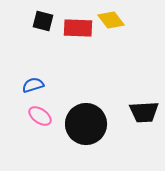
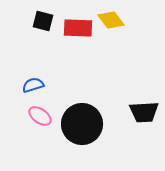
black circle: moved 4 px left
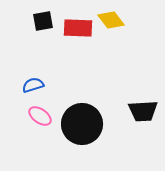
black square: rotated 25 degrees counterclockwise
black trapezoid: moved 1 px left, 1 px up
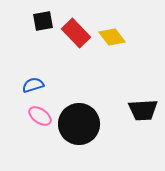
yellow diamond: moved 1 px right, 17 px down
red rectangle: moved 2 px left, 5 px down; rotated 44 degrees clockwise
black trapezoid: moved 1 px up
black circle: moved 3 px left
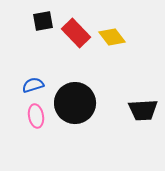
pink ellipse: moved 4 px left; rotated 45 degrees clockwise
black circle: moved 4 px left, 21 px up
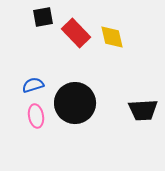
black square: moved 4 px up
yellow diamond: rotated 24 degrees clockwise
